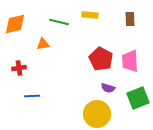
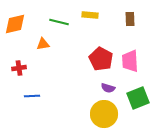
yellow circle: moved 7 px right
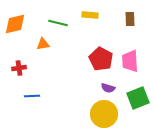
green line: moved 1 px left, 1 px down
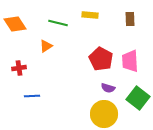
orange diamond: rotated 70 degrees clockwise
orange triangle: moved 3 px right, 2 px down; rotated 24 degrees counterclockwise
green square: rotated 30 degrees counterclockwise
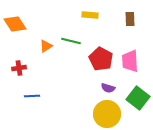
green line: moved 13 px right, 18 px down
yellow circle: moved 3 px right
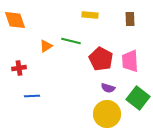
orange diamond: moved 4 px up; rotated 15 degrees clockwise
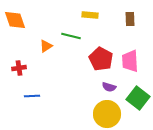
green line: moved 5 px up
purple semicircle: moved 1 px right, 1 px up
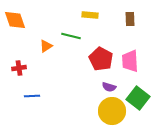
yellow circle: moved 5 px right, 3 px up
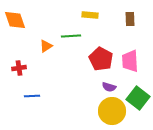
green line: rotated 18 degrees counterclockwise
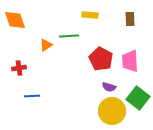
green line: moved 2 px left
orange triangle: moved 1 px up
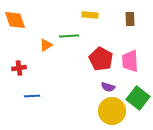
purple semicircle: moved 1 px left
